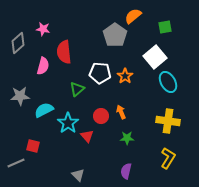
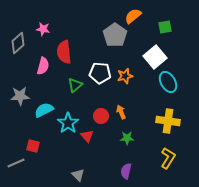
orange star: rotated 21 degrees clockwise
green triangle: moved 2 px left, 4 px up
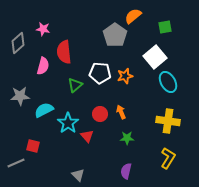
red circle: moved 1 px left, 2 px up
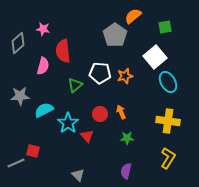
red semicircle: moved 1 px left, 1 px up
red square: moved 5 px down
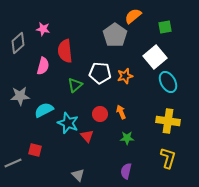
red semicircle: moved 2 px right
cyan star: rotated 15 degrees counterclockwise
red square: moved 2 px right, 1 px up
yellow L-shape: rotated 15 degrees counterclockwise
gray line: moved 3 px left
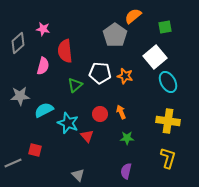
orange star: rotated 28 degrees clockwise
